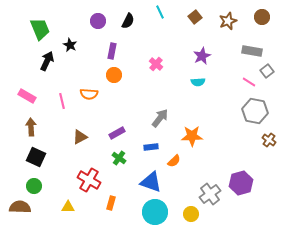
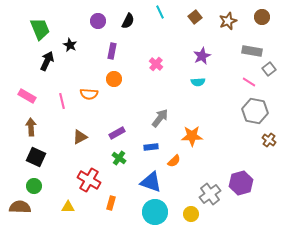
gray square at (267, 71): moved 2 px right, 2 px up
orange circle at (114, 75): moved 4 px down
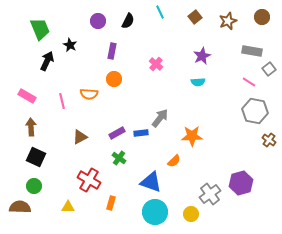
blue rectangle at (151, 147): moved 10 px left, 14 px up
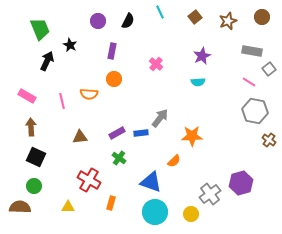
brown triangle at (80, 137): rotated 21 degrees clockwise
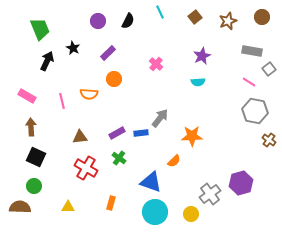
black star at (70, 45): moved 3 px right, 3 px down
purple rectangle at (112, 51): moved 4 px left, 2 px down; rotated 35 degrees clockwise
red cross at (89, 180): moved 3 px left, 12 px up
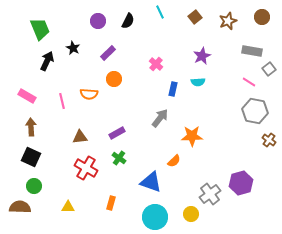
blue rectangle at (141, 133): moved 32 px right, 44 px up; rotated 72 degrees counterclockwise
black square at (36, 157): moved 5 px left
cyan circle at (155, 212): moved 5 px down
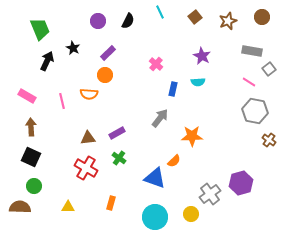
purple star at (202, 56): rotated 18 degrees counterclockwise
orange circle at (114, 79): moved 9 px left, 4 px up
brown triangle at (80, 137): moved 8 px right, 1 px down
blue triangle at (151, 182): moved 4 px right, 4 px up
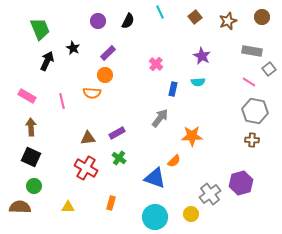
orange semicircle at (89, 94): moved 3 px right, 1 px up
brown cross at (269, 140): moved 17 px left; rotated 32 degrees counterclockwise
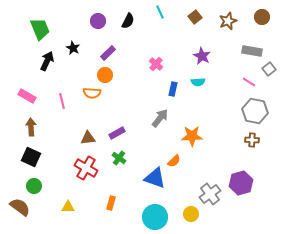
brown semicircle at (20, 207): rotated 35 degrees clockwise
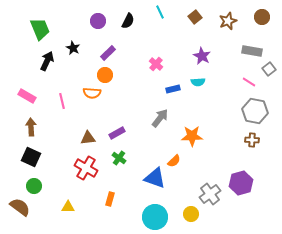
blue rectangle at (173, 89): rotated 64 degrees clockwise
orange rectangle at (111, 203): moved 1 px left, 4 px up
